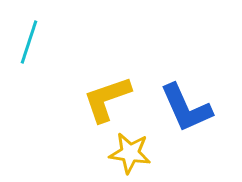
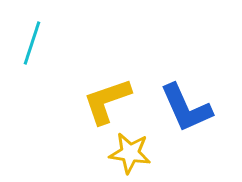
cyan line: moved 3 px right, 1 px down
yellow L-shape: moved 2 px down
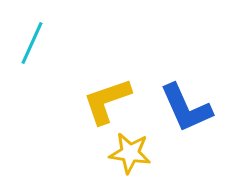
cyan line: rotated 6 degrees clockwise
